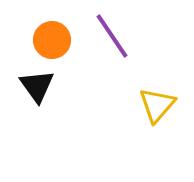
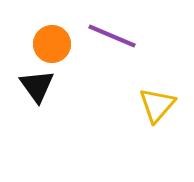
purple line: rotated 33 degrees counterclockwise
orange circle: moved 4 px down
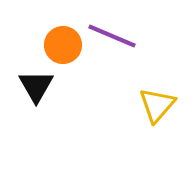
orange circle: moved 11 px right, 1 px down
black triangle: moved 1 px left; rotated 6 degrees clockwise
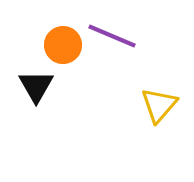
yellow triangle: moved 2 px right
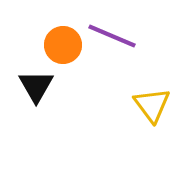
yellow triangle: moved 7 px left; rotated 18 degrees counterclockwise
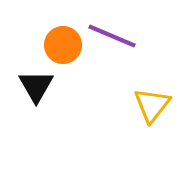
yellow triangle: rotated 15 degrees clockwise
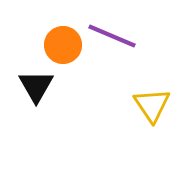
yellow triangle: rotated 12 degrees counterclockwise
